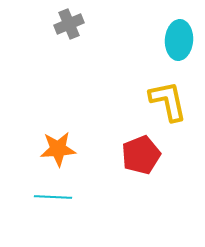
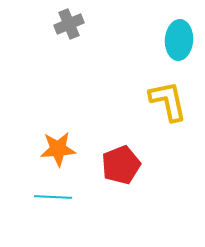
red pentagon: moved 20 px left, 10 px down
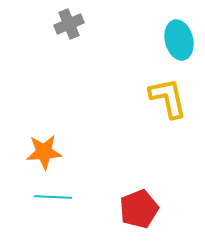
cyan ellipse: rotated 18 degrees counterclockwise
yellow L-shape: moved 3 px up
orange star: moved 14 px left, 3 px down
red pentagon: moved 18 px right, 44 px down
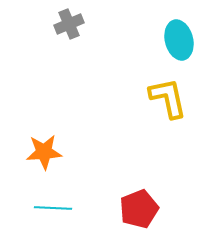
cyan line: moved 11 px down
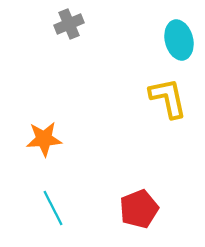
orange star: moved 13 px up
cyan line: rotated 60 degrees clockwise
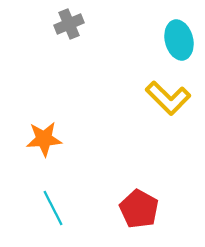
yellow L-shape: rotated 147 degrees clockwise
red pentagon: rotated 21 degrees counterclockwise
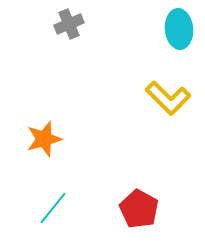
cyan ellipse: moved 11 px up; rotated 9 degrees clockwise
orange star: rotated 12 degrees counterclockwise
cyan line: rotated 66 degrees clockwise
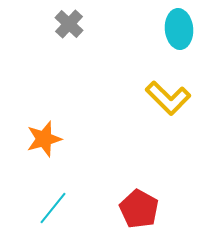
gray cross: rotated 24 degrees counterclockwise
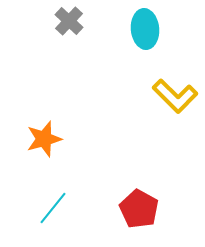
gray cross: moved 3 px up
cyan ellipse: moved 34 px left
yellow L-shape: moved 7 px right, 2 px up
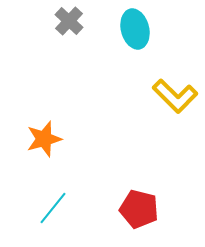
cyan ellipse: moved 10 px left; rotated 9 degrees counterclockwise
red pentagon: rotated 15 degrees counterclockwise
